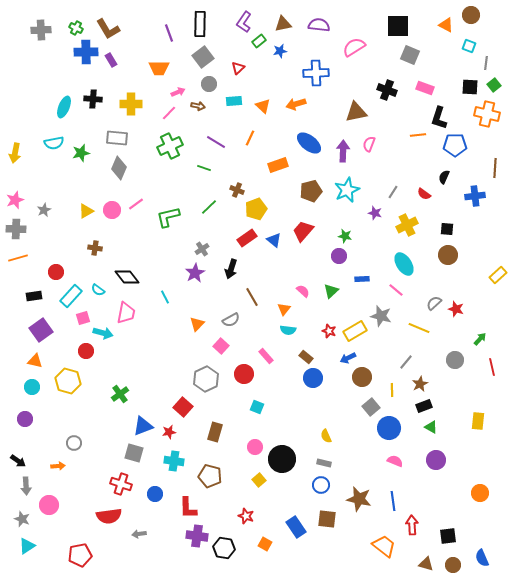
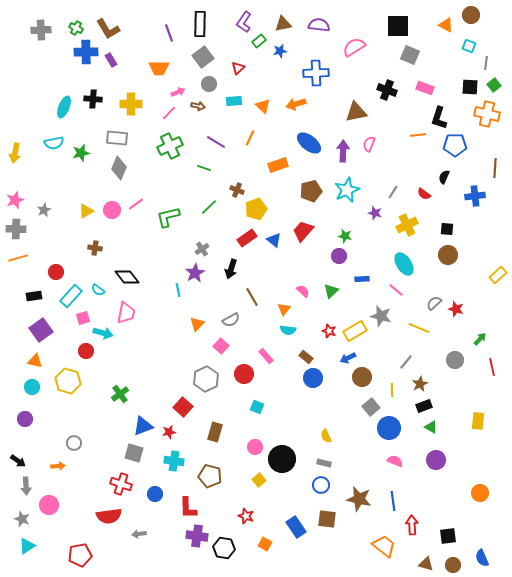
cyan line at (165, 297): moved 13 px right, 7 px up; rotated 16 degrees clockwise
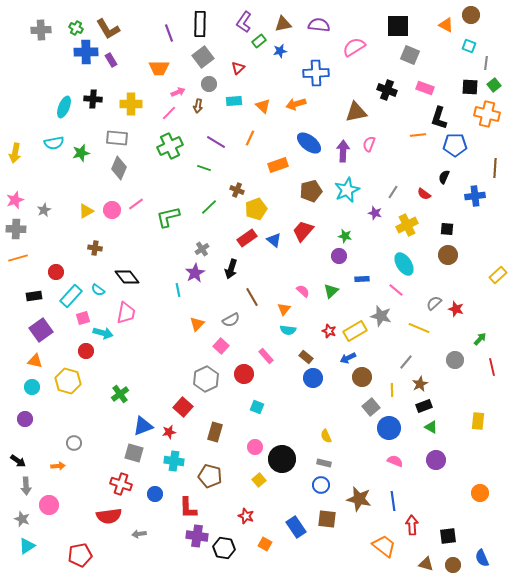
brown arrow at (198, 106): rotated 88 degrees clockwise
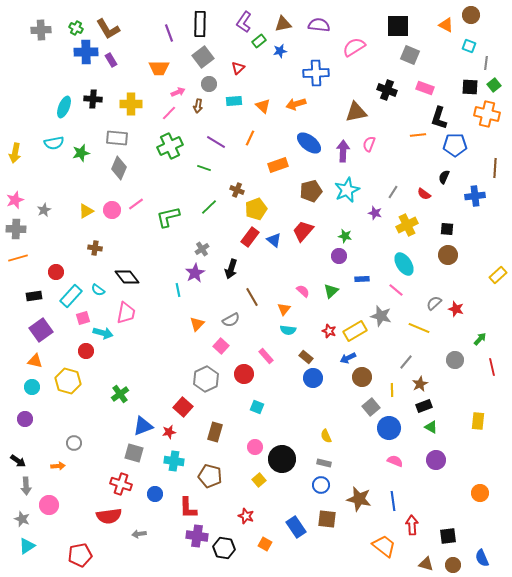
red rectangle at (247, 238): moved 3 px right, 1 px up; rotated 18 degrees counterclockwise
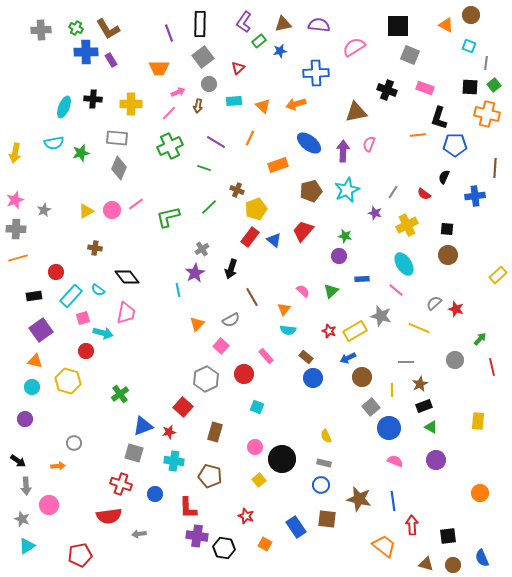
gray line at (406, 362): rotated 49 degrees clockwise
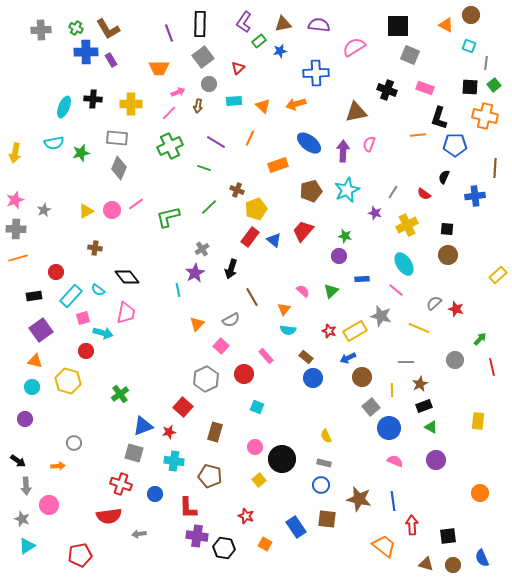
orange cross at (487, 114): moved 2 px left, 2 px down
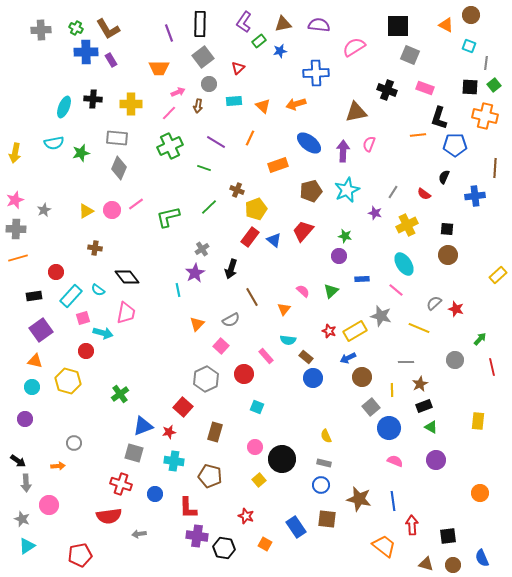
cyan semicircle at (288, 330): moved 10 px down
gray arrow at (26, 486): moved 3 px up
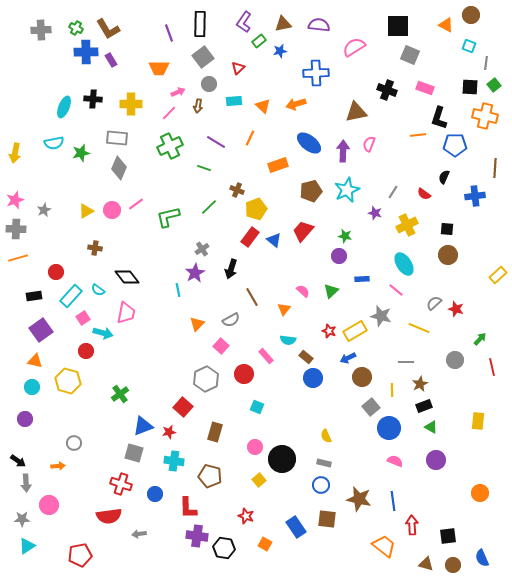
pink square at (83, 318): rotated 16 degrees counterclockwise
gray star at (22, 519): rotated 21 degrees counterclockwise
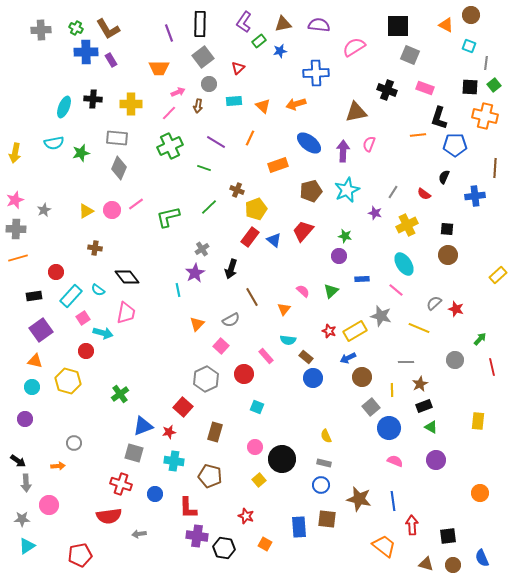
blue rectangle at (296, 527): moved 3 px right; rotated 30 degrees clockwise
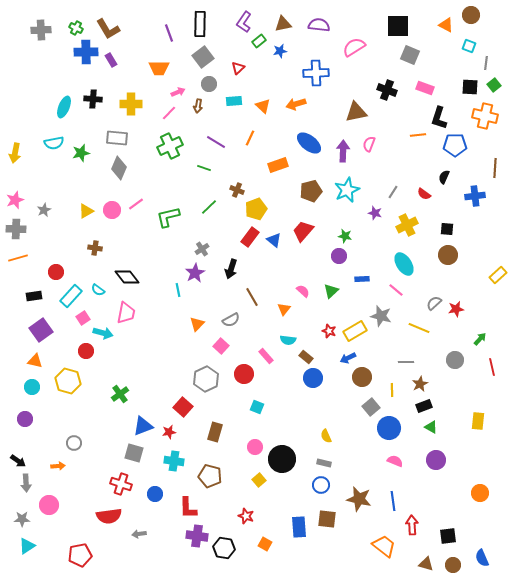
red star at (456, 309): rotated 28 degrees counterclockwise
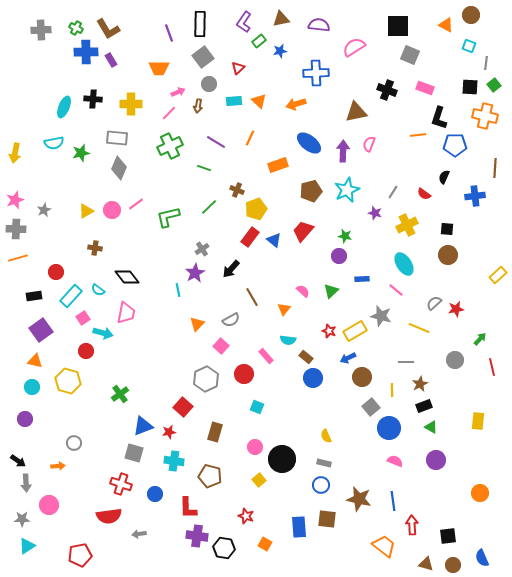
brown triangle at (283, 24): moved 2 px left, 5 px up
orange triangle at (263, 106): moved 4 px left, 5 px up
black arrow at (231, 269): rotated 24 degrees clockwise
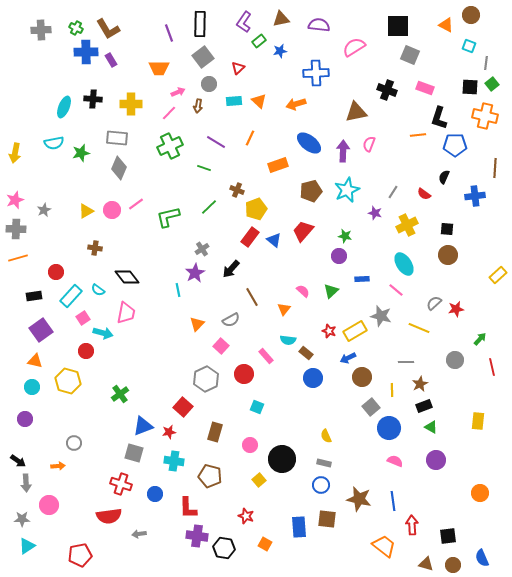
green square at (494, 85): moved 2 px left, 1 px up
brown rectangle at (306, 357): moved 4 px up
pink circle at (255, 447): moved 5 px left, 2 px up
